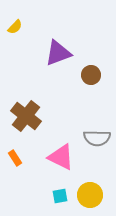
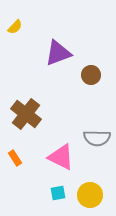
brown cross: moved 2 px up
cyan square: moved 2 px left, 3 px up
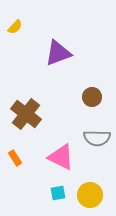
brown circle: moved 1 px right, 22 px down
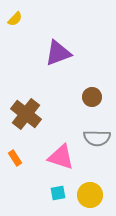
yellow semicircle: moved 8 px up
pink triangle: rotated 8 degrees counterclockwise
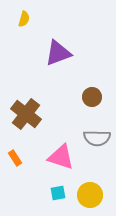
yellow semicircle: moved 9 px right; rotated 28 degrees counterclockwise
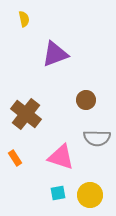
yellow semicircle: rotated 28 degrees counterclockwise
purple triangle: moved 3 px left, 1 px down
brown circle: moved 6 px left, 3 px down
